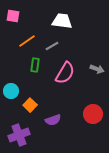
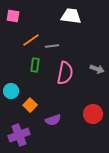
white trapezoid: moved 9 px right, 5 px up
orange line: moved 4 px right, 1 px up
gray line: rotated 24 degrees clockwise
pink semicircle: rotated 20 degrees counterclockwise
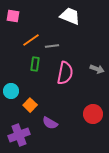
white trapezoid: moved 1 px left; rotated 15 degrees clockwise
green rectangle: moved 1 px up
purple semicircle: moved 3 px left, 3 px down; rotated 49 degrees clockwise
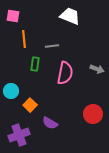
orange line: moved 7 px left, 1 px up; rotated 60 degrees counterclockwise
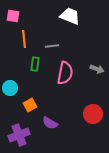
cyan circle: moved 1 px left, 3 px up
orange square: rotated 16 degrees clockwise
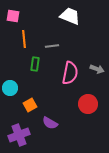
pink semicircle: moved 5 px right
red circle: moved 5 px left, 10 px up
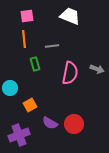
pink square: moved 14 px right; rotated 16 degrees counterclockwise
green rectangle: rotated 24 degrees counterclockwise
red circle: moved 14 px left, 20 px down
